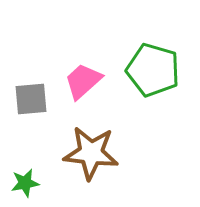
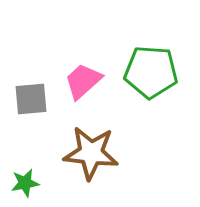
green pentagon: moved 2 px left, 2 px down; rotated 12 degrees counterclockwise
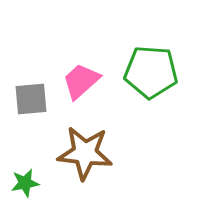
pink trapezoid: moved 2 px left
brown star: moved 6 px left
